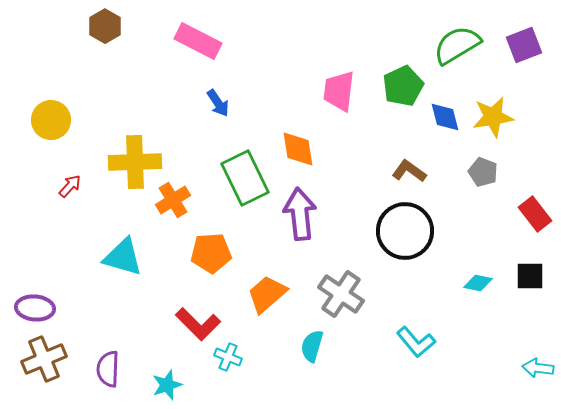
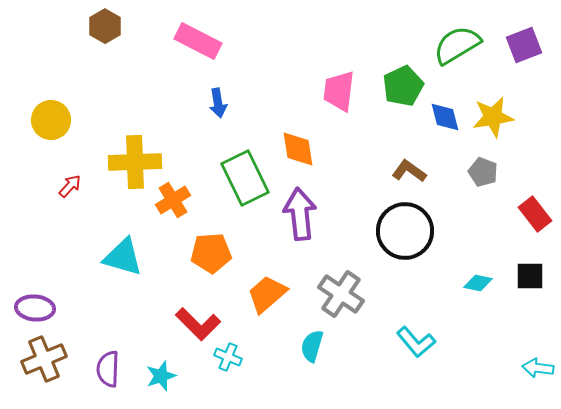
blue arrow: rotated 24 degrees clockwise
cyan star: moved 6 px left, 9 px up
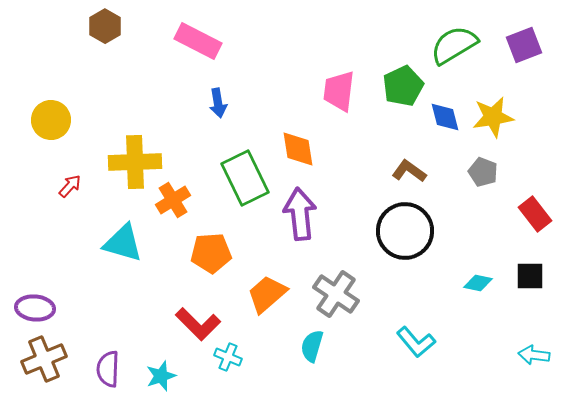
green semicircle: moved 3 px left
cyan triangle: moved 14 px up
gray cross: moved 5 px left
cyan arrow: moved 4 px left, 13 px up
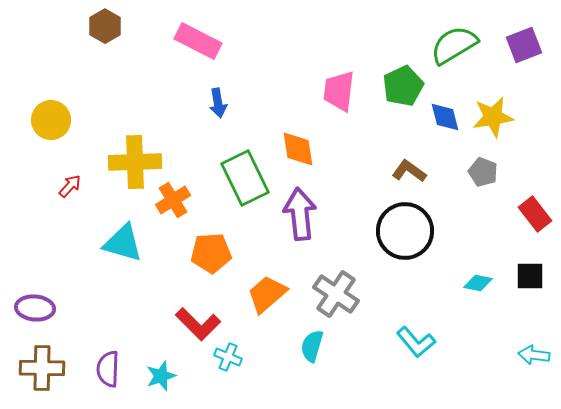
brown cross: moved 2 px left, 9 px down; rotated 24 degrees clockwise
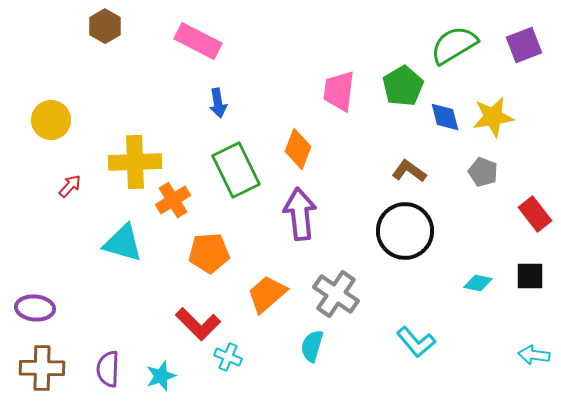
green pentagon: rotated 6 degrees counterclockwise
orange diamond: rotated 30 degrees clockwise
green rectangle: moved 9 px left, 8 px up
orange pentagon: moved 2 px left
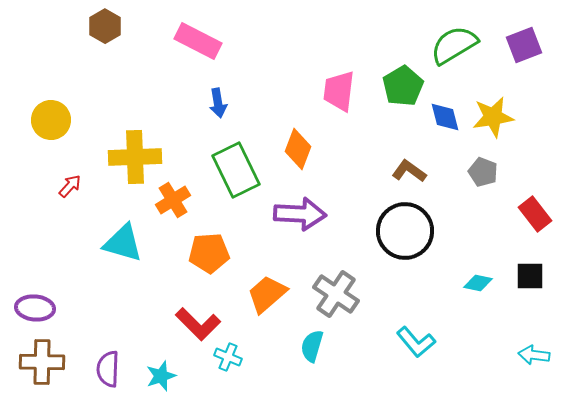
yellow cross: moved 5 px up
purple arrow: rotated 99 degrees clockwise
brown cross: moved 6 px up
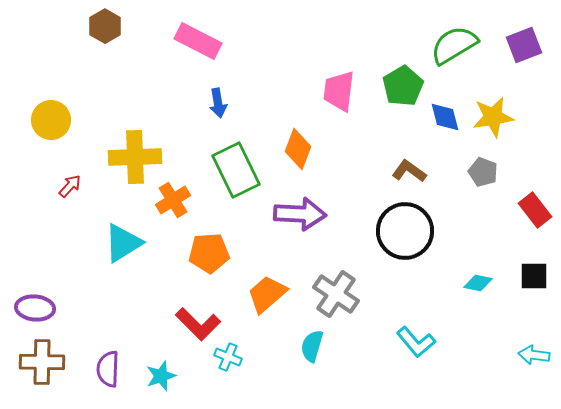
red rectangle: moved 4 px up
cyan triangle: rotated 48 degrees counterclockwise
black square: moved 4 px right
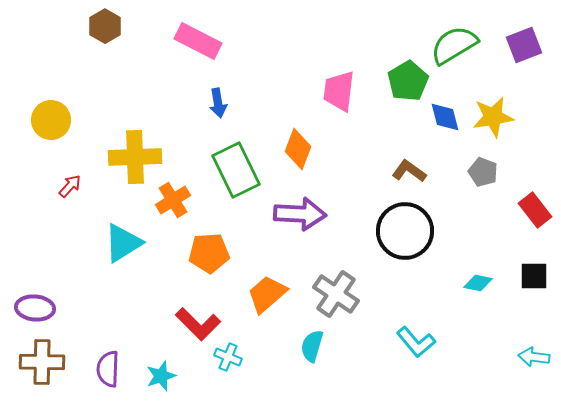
green pentagon: moved 5 px right, 5 px up
cyan arrow: moved 2 px down
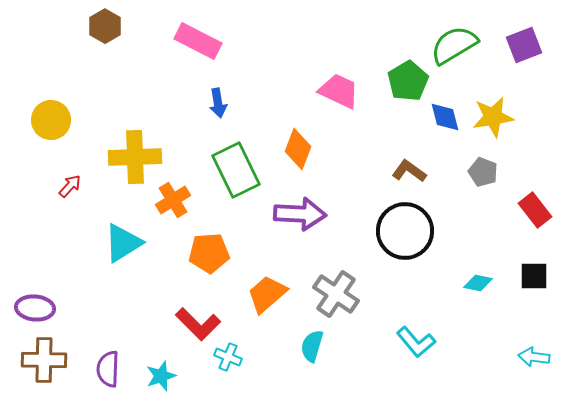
pink trapezoid: rotated 108 degrees clockwise
brown cross: moved 2 px right, 2 px up
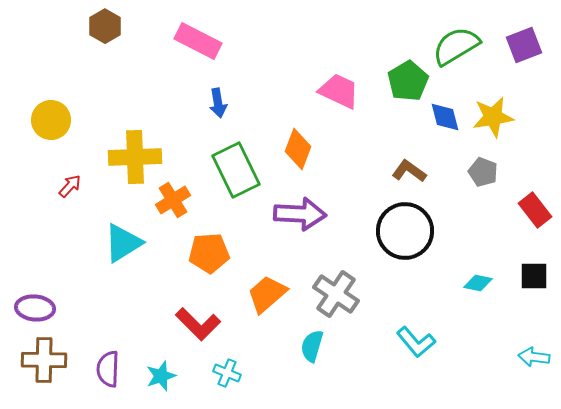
green semicircle: moved 2 px right, 1 px down
cyan cross: moved 1 px left, 16 px down
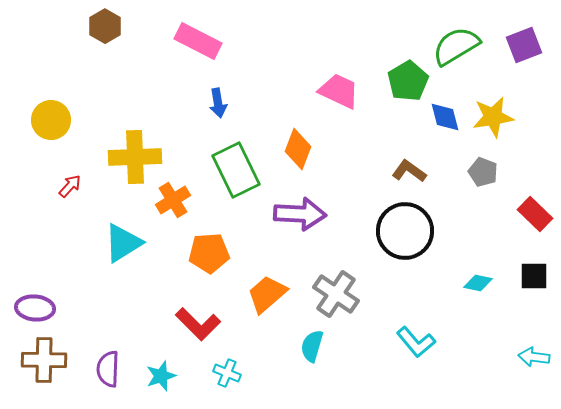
red rectangle: moved 4 px down; rotated 8 degrees counterclockwise
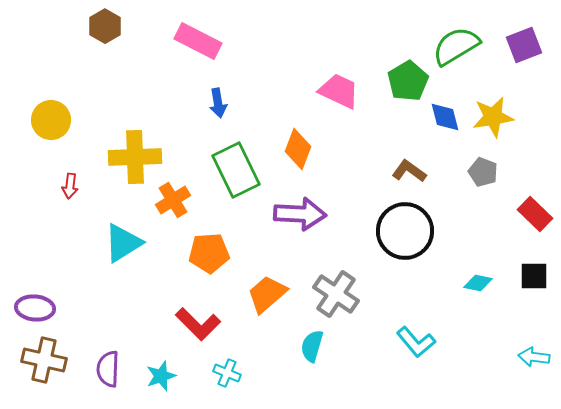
red arrow: rotated 145 degrees clockwise
brown cross: rotated 12 degrees clockwise
